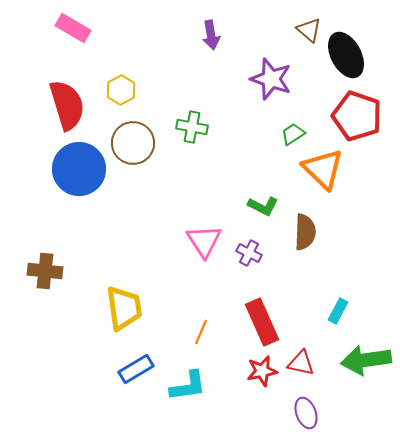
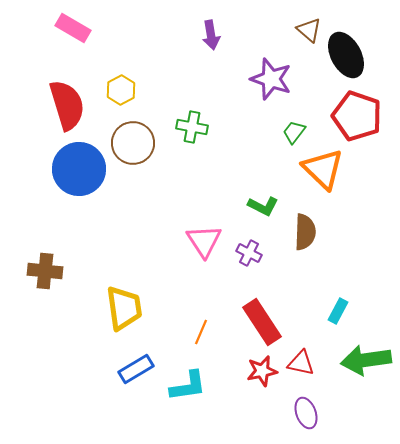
green trapezoid: moved 1 px right, 2 px up; rotated 20 degrees counterclockwise
red rectangle: rotated 9 degrees counterclockwise
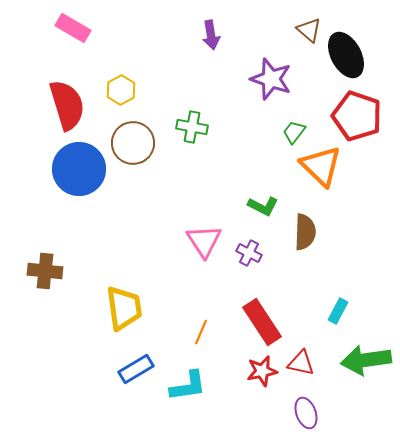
orange triangle: moved 2 px left, 3 px up
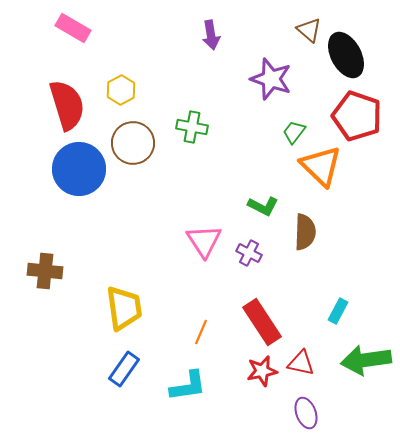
blue rectangle: moved 12 px left; rotated 24 degrees counterclockwise
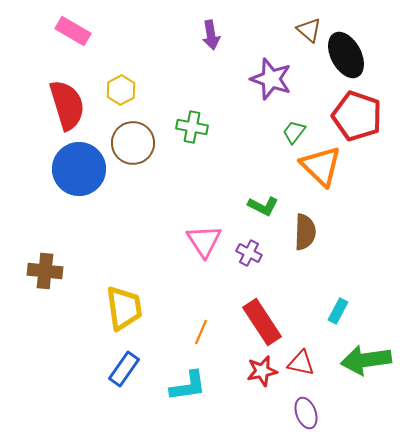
pink rectangle: moved 3 px down
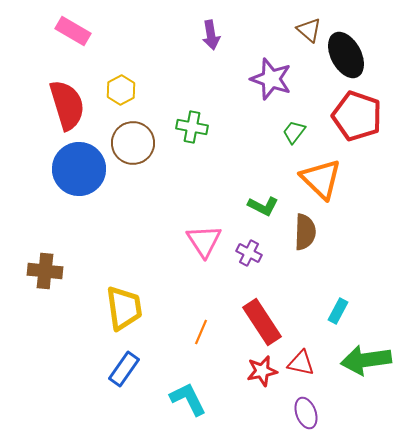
orange triangle: moved 13 px down
cyan L-shape: moved 13 px down; rotated 108 degrees counterclockwise
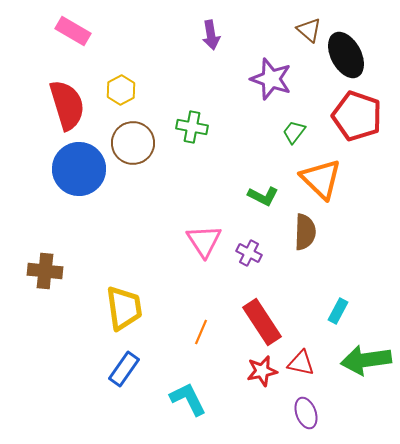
green L-shape: moved 10 px up
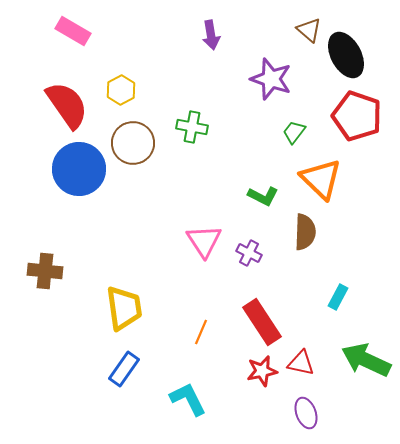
red semicircle: rotated 18 degrees counterclockwise
cyan rectangle: moved 14 px up
green arrow: rotated 33 degrees clockwise
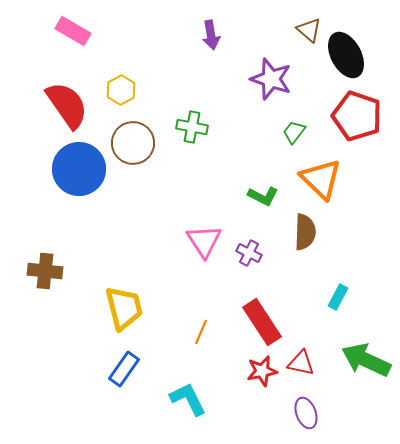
yellow trapezoid: rotated 6 degrees counterclockwise
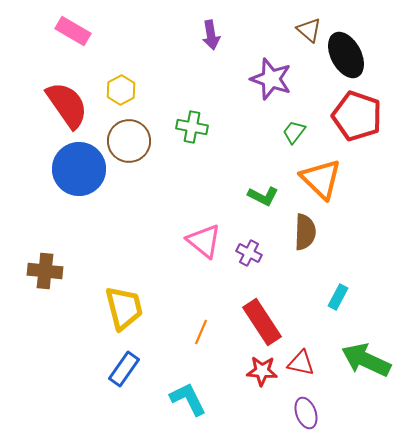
brown circle: moved 4 px left, 2 px up
pink triangle: rotated 18 degrees counterclockwise
red star: rotated 16 degrees clockwise
